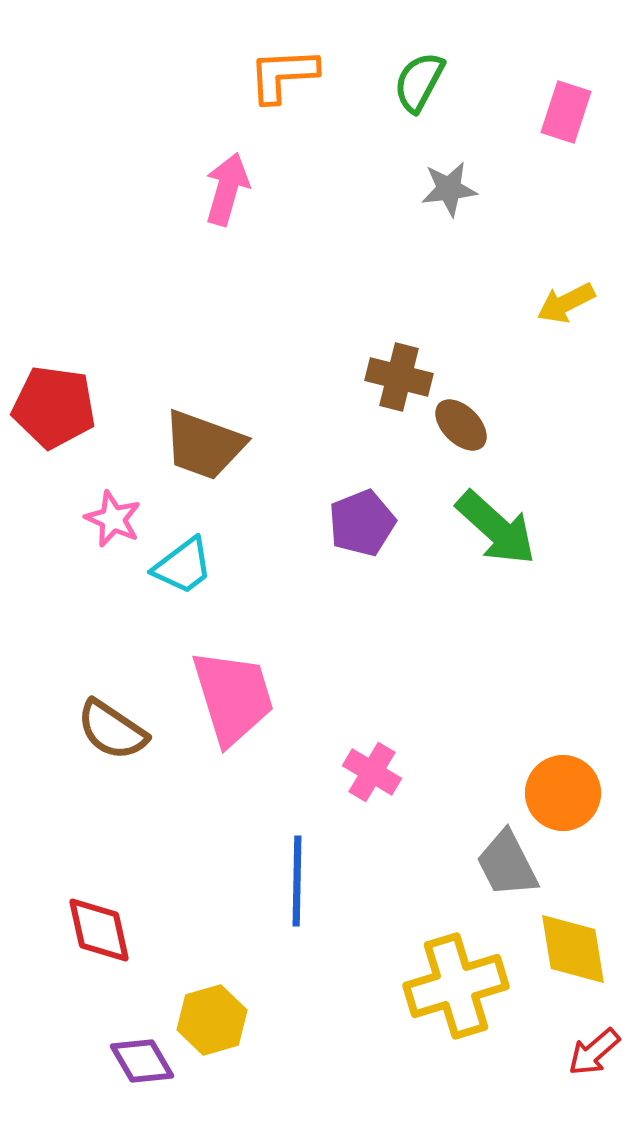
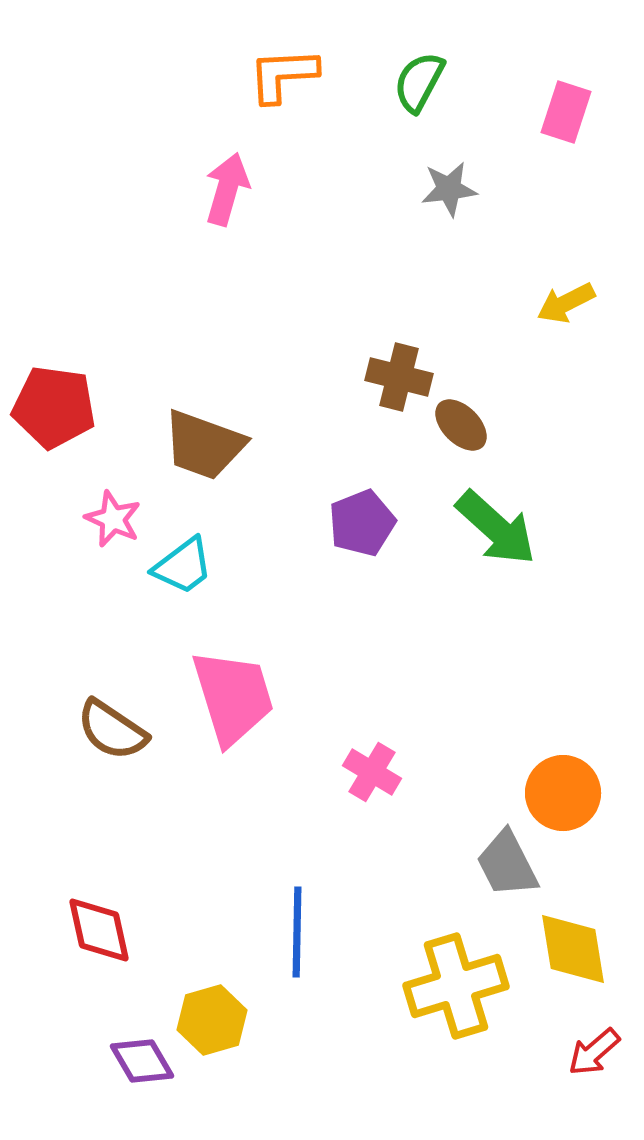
blue line: moved 51 px down
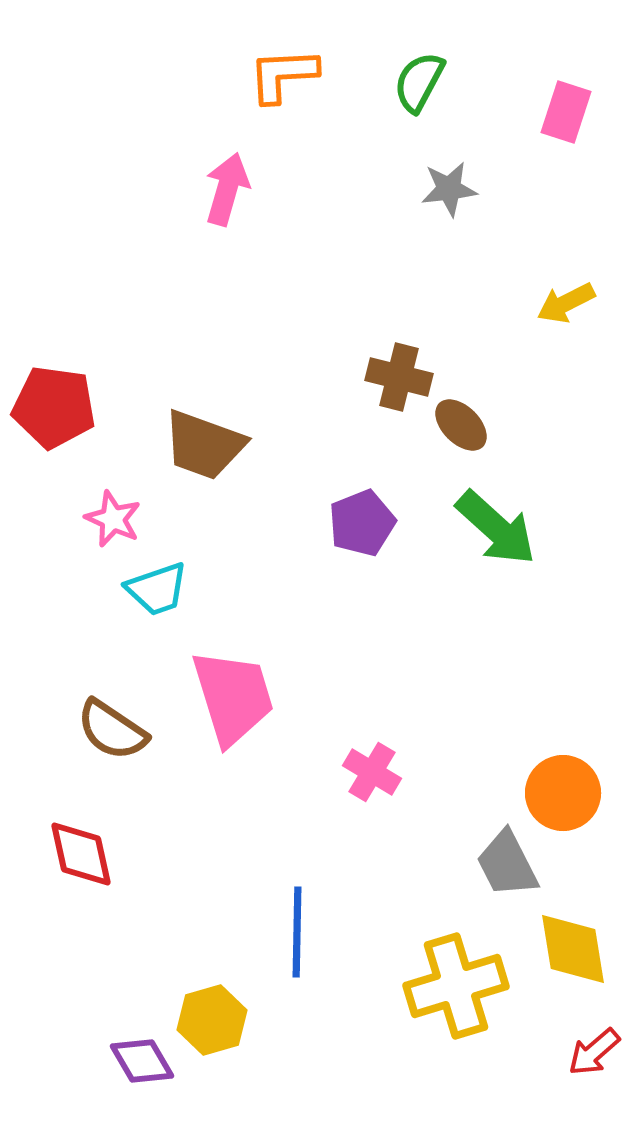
cyan trapezoid: moved 26 px left, 23 px down; rotated 18 degrees clockwise
red diamond: moved 18 px left, 76 px up
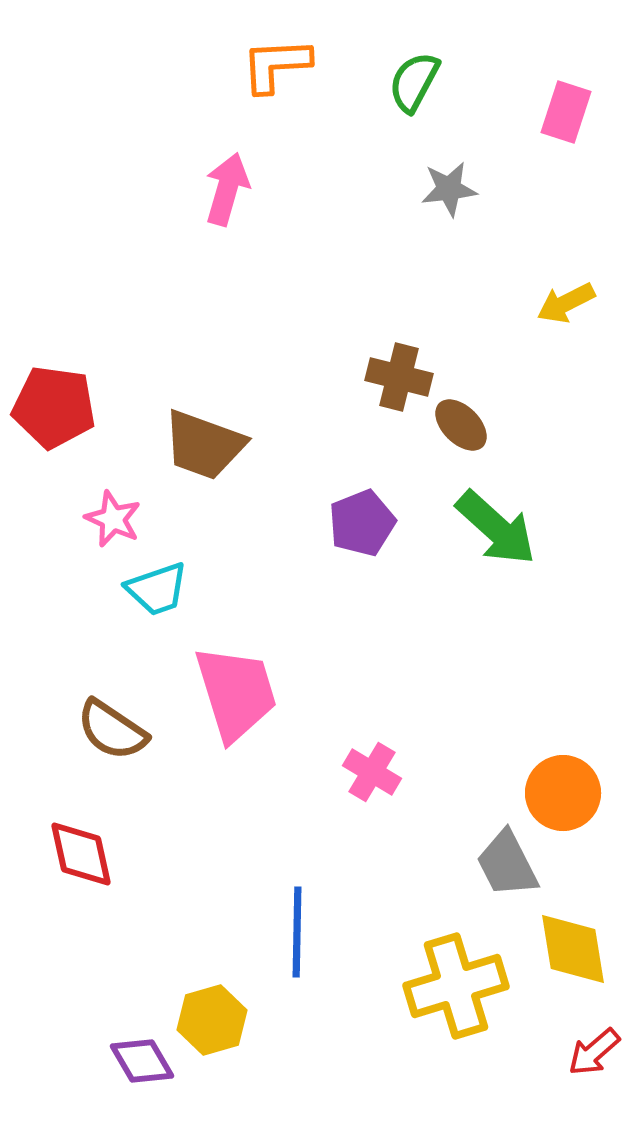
orange L-shape: moved 7 px left, 10 px up
green semicircle: moved 5 px left
pink trapezoid: moved 3 px right, 4 px up
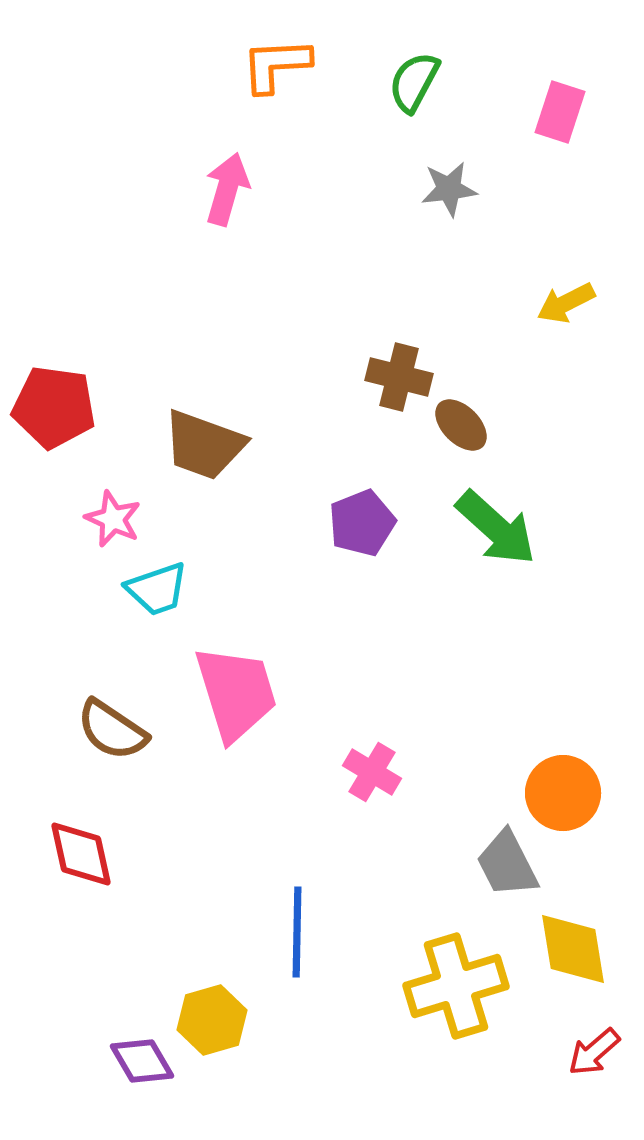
pink rectangle: moved 6 px left
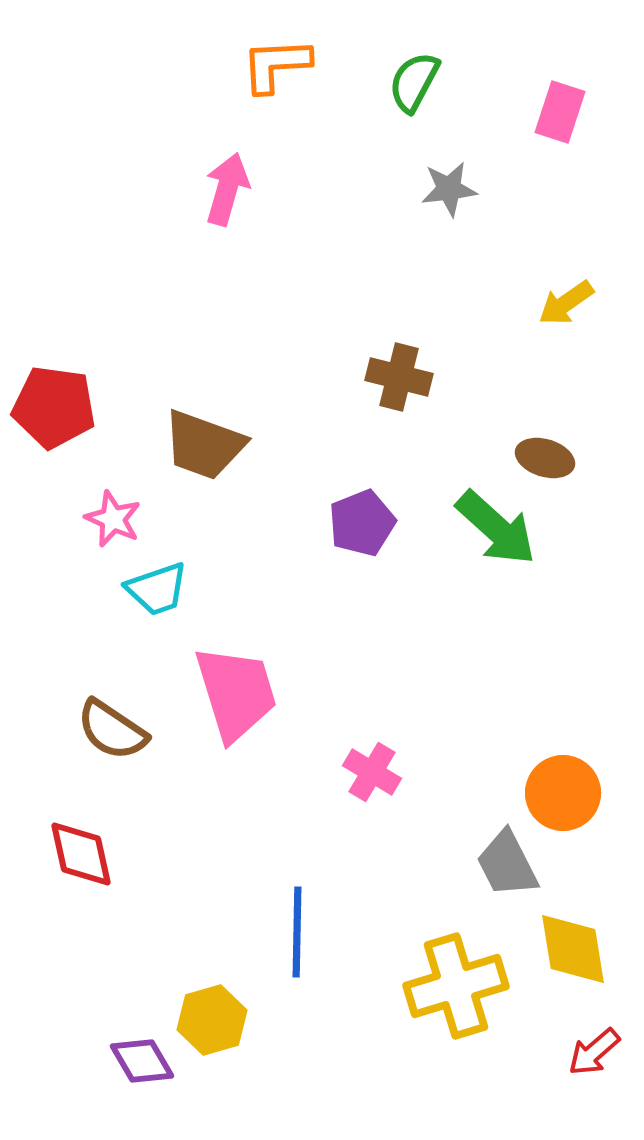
yellow arrow: rotated 8 degrees counterclockwise
brown ellipse: moved 84 px right, 33 px down; rotated 28 degrees counterclockwise
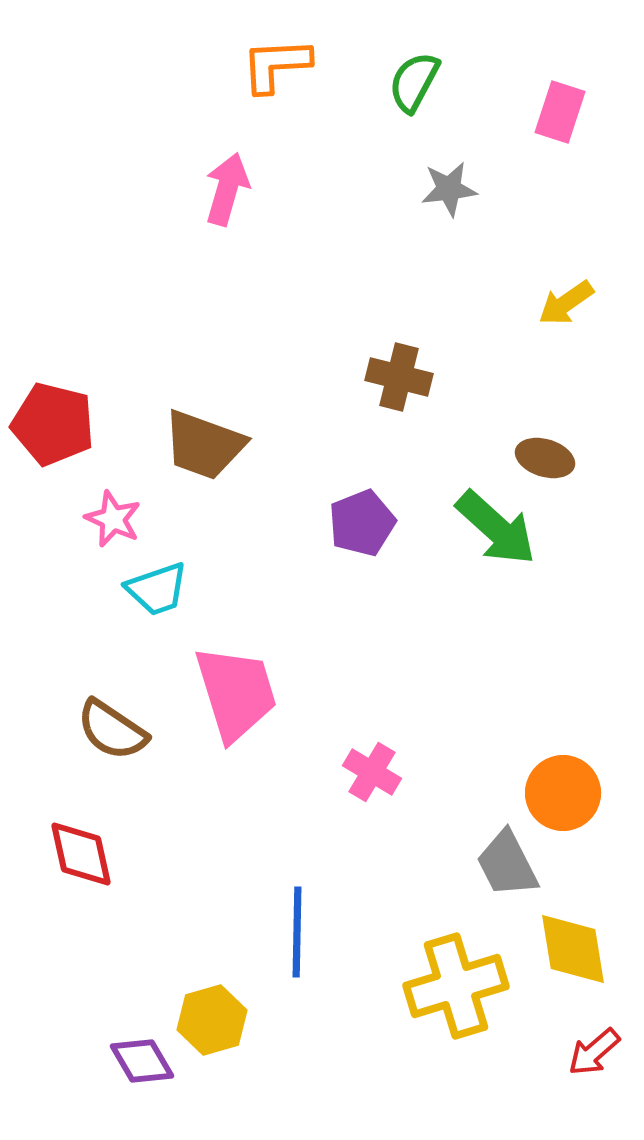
red pentagon: moved 1 px left, 17 px down; rotated 6 degrees clockwise
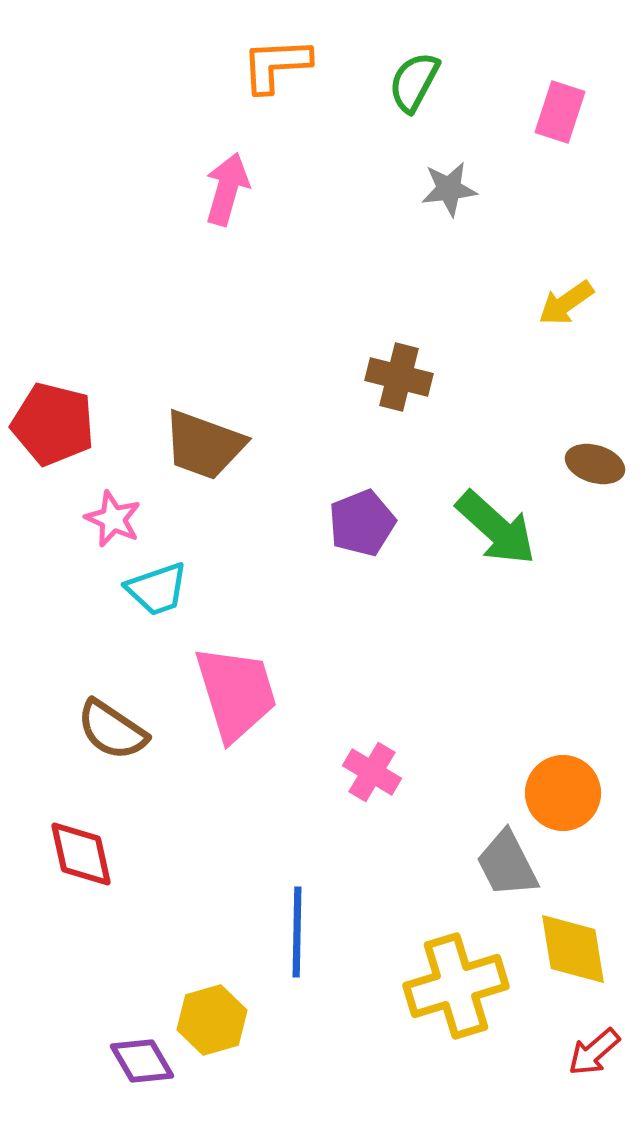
brown ellipse: moved 50 px right, 6 px down
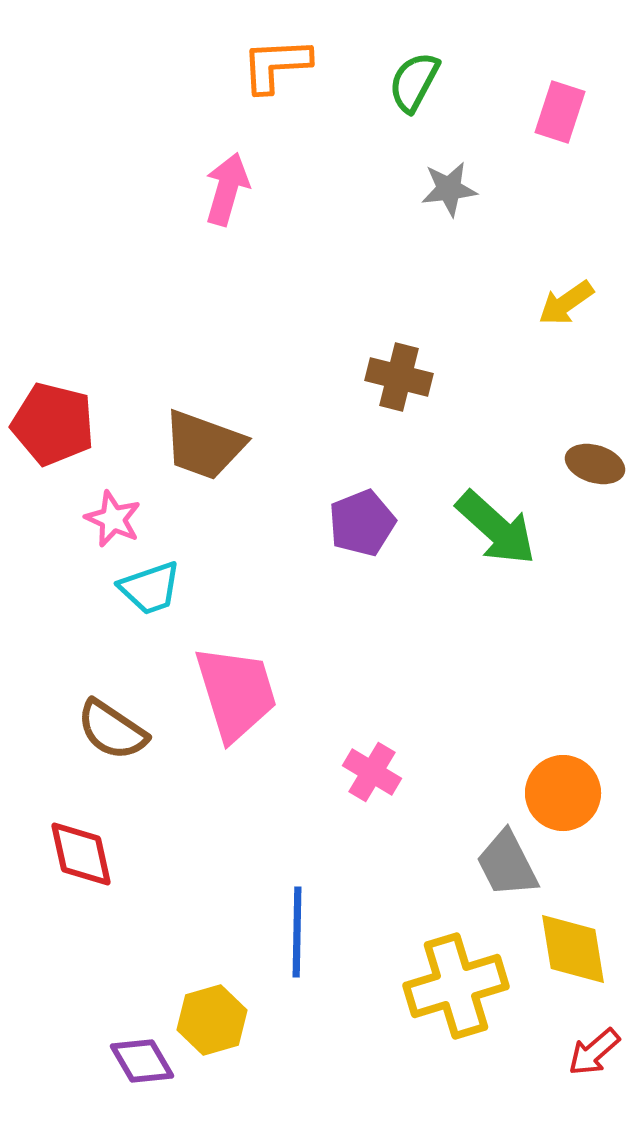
cyan trapezoid: moved 7 px left, 1 px up
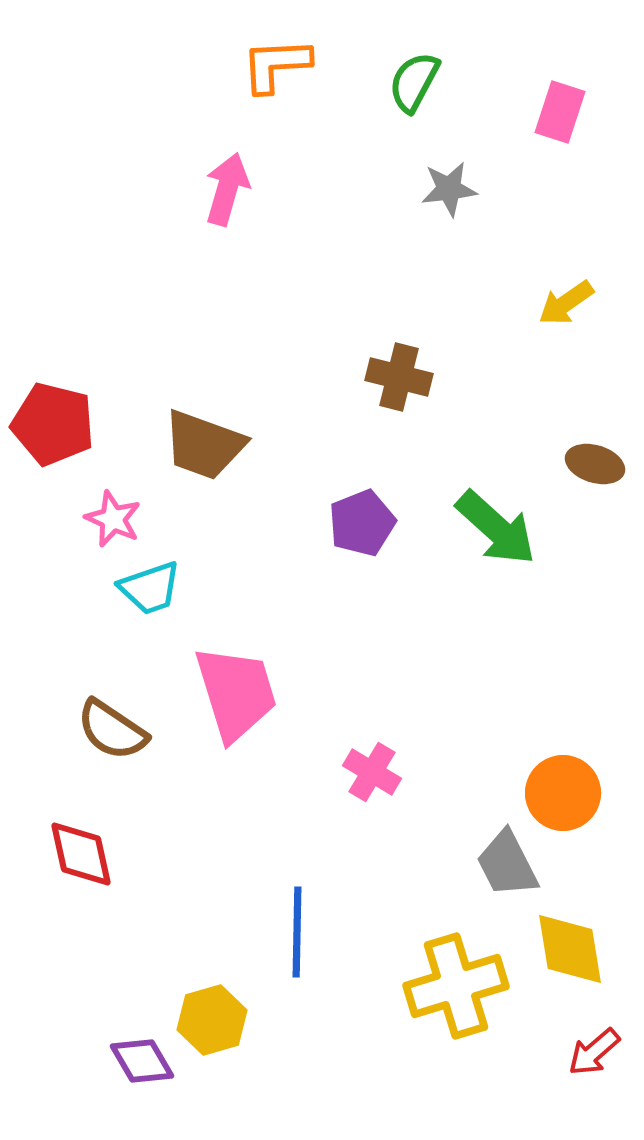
yellow diamond: moved 3 px left
